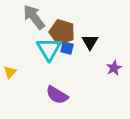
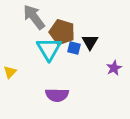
blue square: moved 7 px right
purple semicircle: rotated 30 degrees counterclockwise
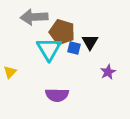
gray arrow: rotated 56 degrees counterclockwise
purple star: moved 6 px left, 4 px down
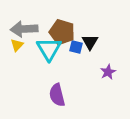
gray arrow: moved 10 px left, 12 px down
blue square: moved 2 px right, 1 px up
yellow triangle: moved 7 px right, 27 px up
purple semicircle: rotated 75 degrees clockwise
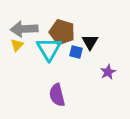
blue square: moved 5 px down
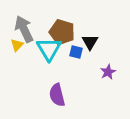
gray arrow: rotated 68 degrees clockwise
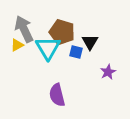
yellow triangle: rotated 16 degrees clockwise
cyan triangle: moved 1 px left, 1 px up
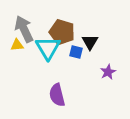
yellow triangle: rotated 24 degrees clockwise
